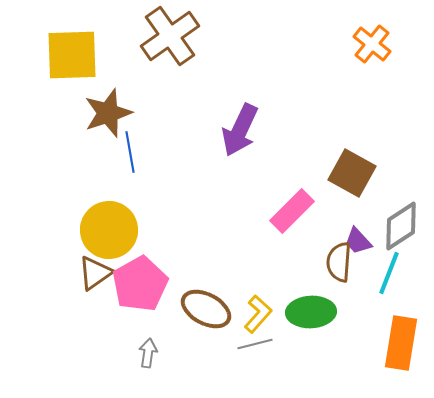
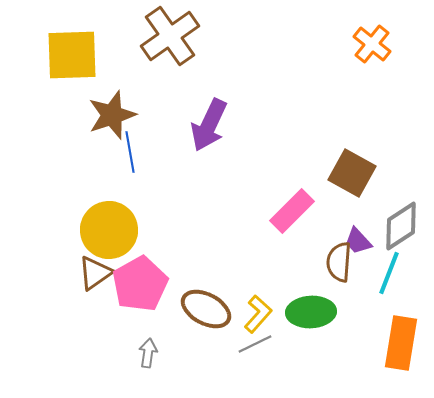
brown star: moved 4 px right, 2 px down
purple arrow: moved 31 px left, 5 px up
gray line: rotated 12 degrees counterclockwise
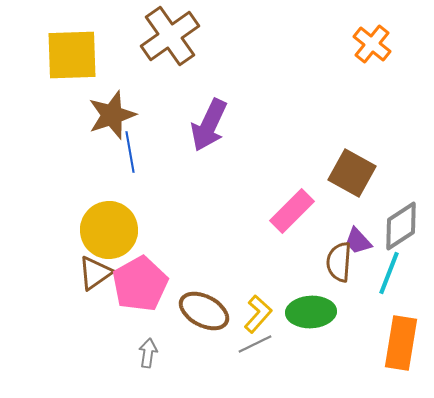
brown ellipse: moved 2 px left, 2 px down
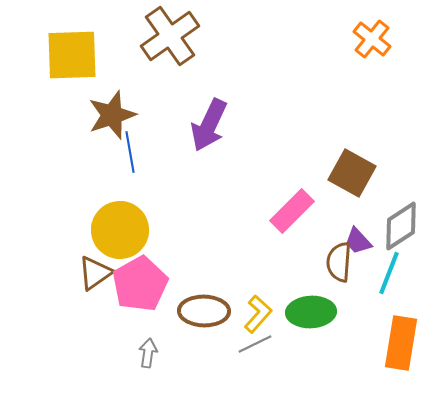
orange cross: moved 5 px up
yellow circle: moved 11 px right
brown ellipse: rotated 27 degrees counterclockwise
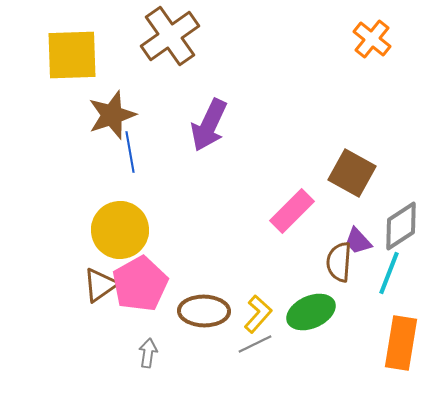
brown triangle: moved 5 px right, 12 px down
green ellipse: rotated 21 degrees counterclockwise
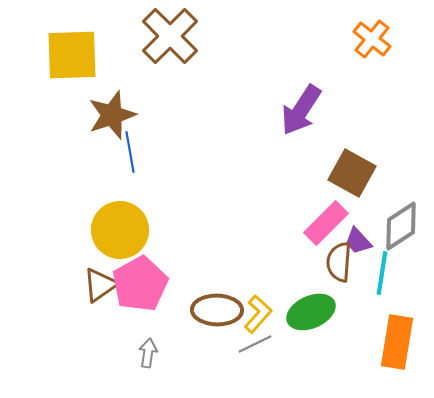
brown cross: rotated 10 degrees counterclockwise
purple arrow: moved 92 px right, 15 px up; rotated 8 degrees clockwise
pink rectangle: moved 34 px right, 12 px down
cyan line: moved 7 px left; rotated 12 degrees counterclockwise
brown ellipse: moved 13 px right, 1 px up
orange rectangle: moved 4 px left, 1 px up
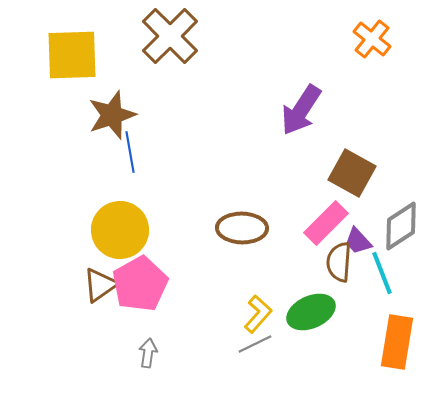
cyan line: rotated 30 degrees counterclockwise
brown ellipse: moved 25 px right, 82 px up
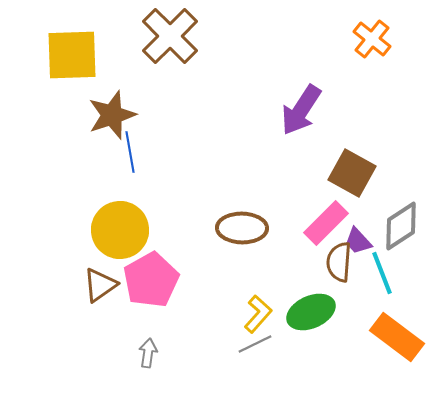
pink pentagon: moved 11 px right, 4 px up
orange rectangle: moved 5 px up; rotated 62 degrees counterclockwise
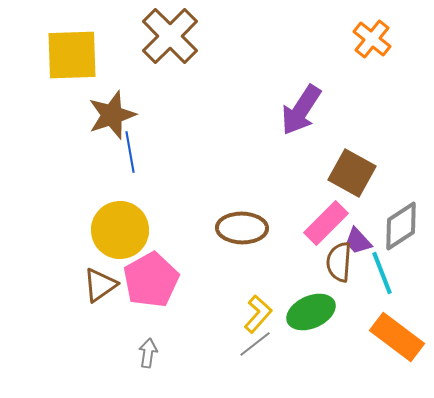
gray line: rotated 12 degrees counterclockwise
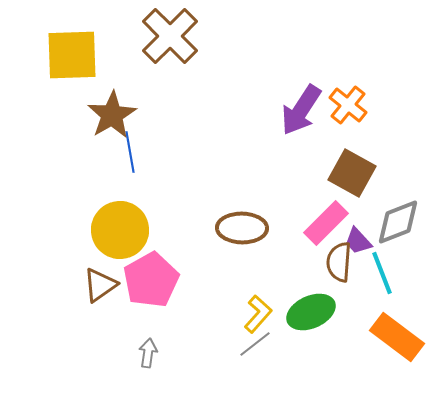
orange cross: moved 24 px left, 66 px down
brown star: rotated 12 degrees counterclockwise
gray diamond: moved 3 px left, 4 px up; rotated 12 degrees clockwise
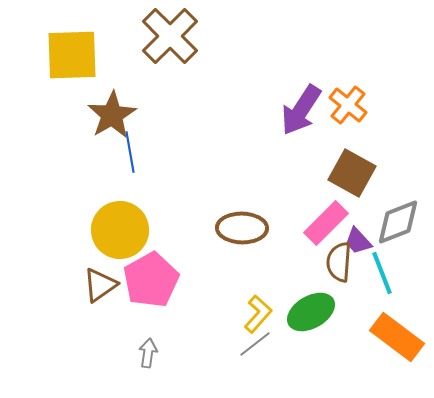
green ellipse: rotated 6 degrees counterclockwise
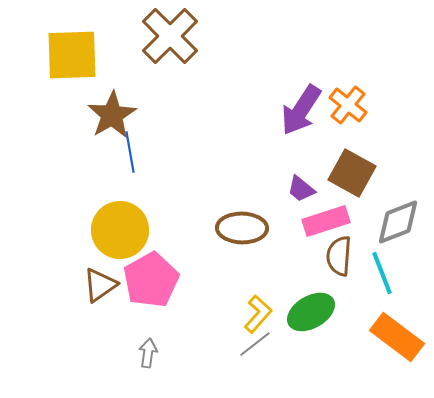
pink rectangle: moved 2 px up; rotated 27 degrees clockwise
purple trapezoid: moved 57 px left, 52 px up; rotated 8 degrees counterclockwise
brown semicircle: moved 6 px up
